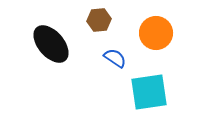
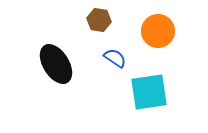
brown hexagon: rotated 15 degrees clockwise
orange circle: moved 2 px right, 2 px up
black ellipse: moved 5 px right, 20 px down; rotated 9 degrees clockwise
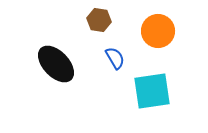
blue semicircle: rotated 25 degrees clockwise
black ellipse: rotated 12 degrees counterclockwise
cyan square: moved 3 px right, 1 px up
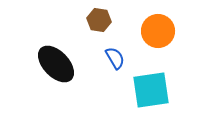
cyan square: moved 1 px left, 1 px up
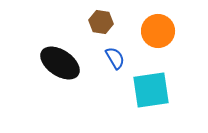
brown hexagon: moved 2 px right, 2 px down
black ellipse: moved 4 px right, 1 px up; rotated 12 degrees counterclockwise
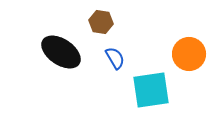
orange circle: moved 31 px right, 23 px down
black ellipse: moved 1 px right, 11 px up
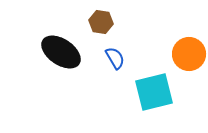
cyan square: moved 3 px right, 2 px down; rotated 6 degrees counterclockwise
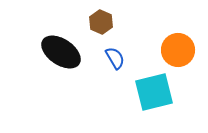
brown hexagon: rotated 15 degrees clockwise
orange circle: moved 11 px left, 4 px up
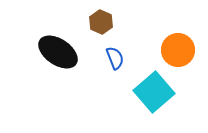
black ellipse: moved 3 px left
blue semicircle: rotated 10 degrees clockwise
cyan square: rotated 27 degrees counterclockwise
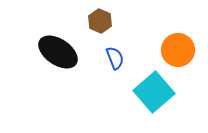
brown hexagon: moved 1 px left, 1 px up
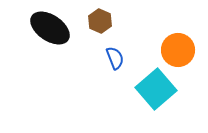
black ellipse: moved 8 px left, 24 px up
cyan square: moved 2 px right, 3 px up
